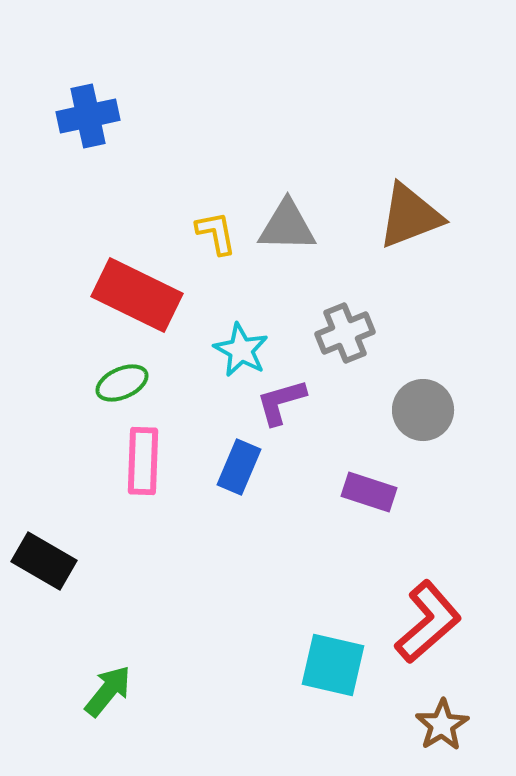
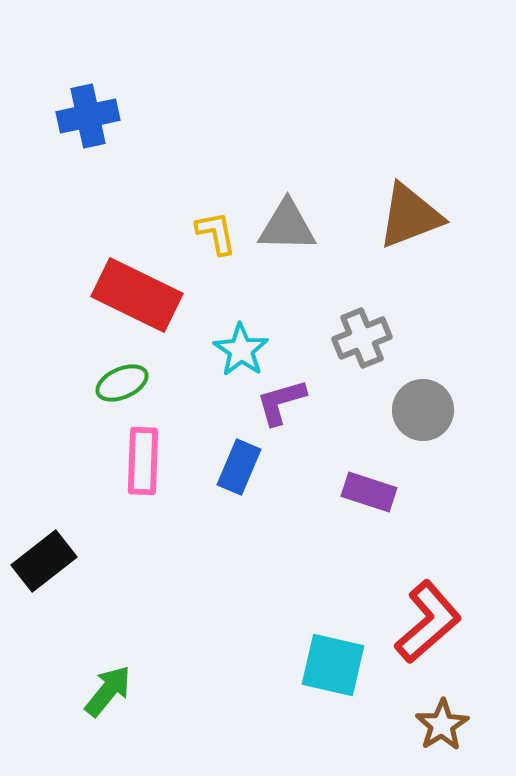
gray cross: moved 17 px right, 5 px down
cyan star: rotated 6 degrees clockwise
black rectangle: rotated 68 degrees counterclockwise
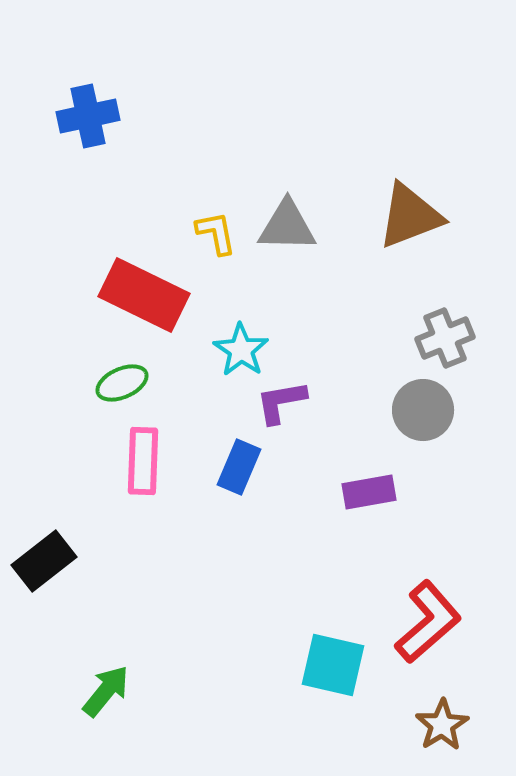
red rectangle: moved 7 px right
gray cross: moved 83 px right
purple L-shape: rotated 6 degrees clockwise
purple rectangle: rotated 28 degrees counterclockwise
green arrow: moved 2 px left
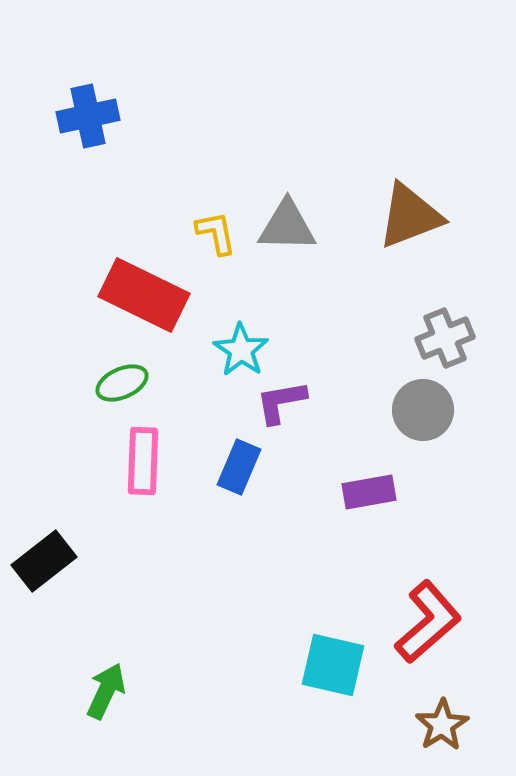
green arrow: rotated 14 degrees counterclockwise
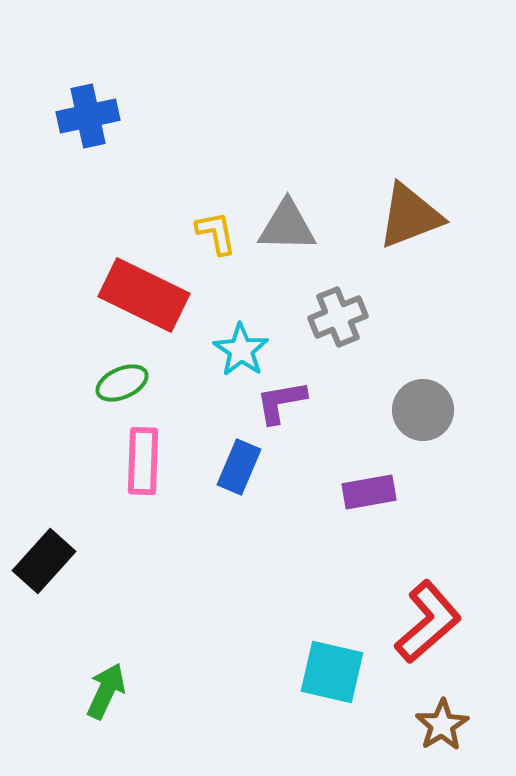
gray cross: moved 107 px left, 21 px up
black rectangle: rotated 10 degrees counterclockwise
cyan square: moved 1 px left, 7 px down
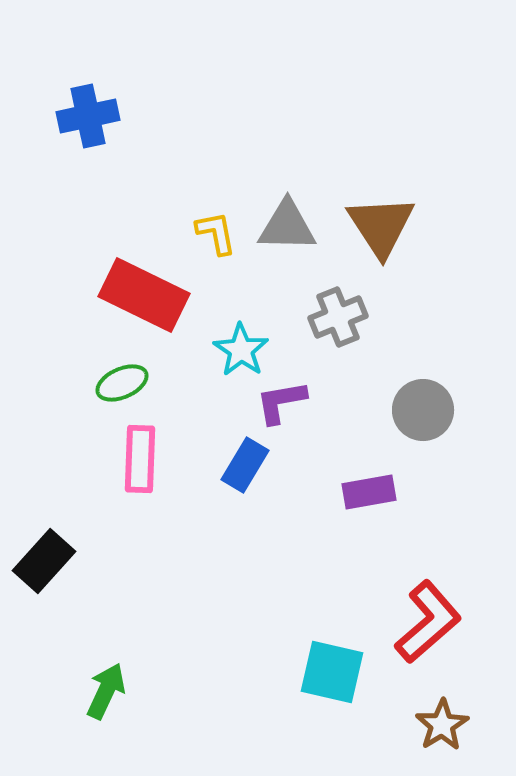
brown triangle: moved 29 px left, 10 px down; rotated 42 degrees counterclockwise
pink rectangle: moved 3 px left, 2 px up
blue rectangle: moved 6 px right, 2 px up; rotated 8 degrees clockwise
